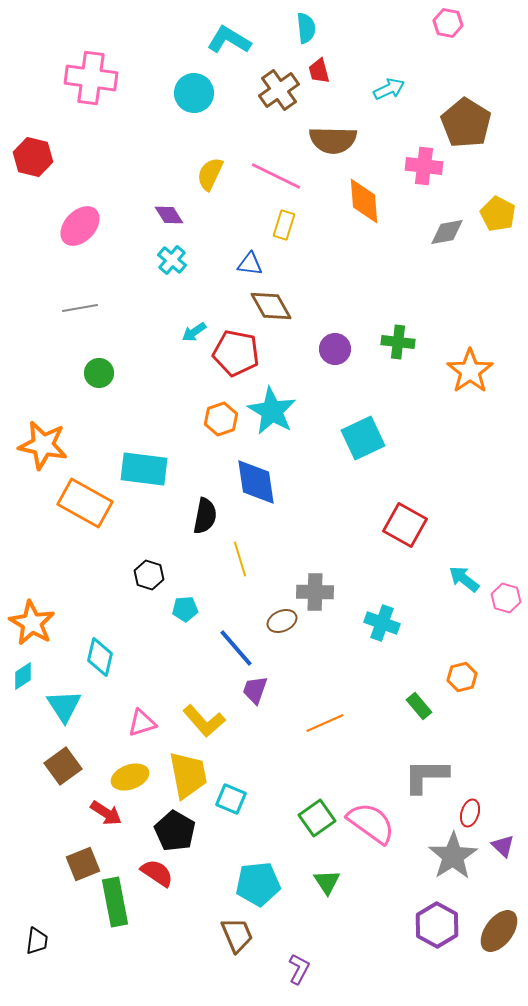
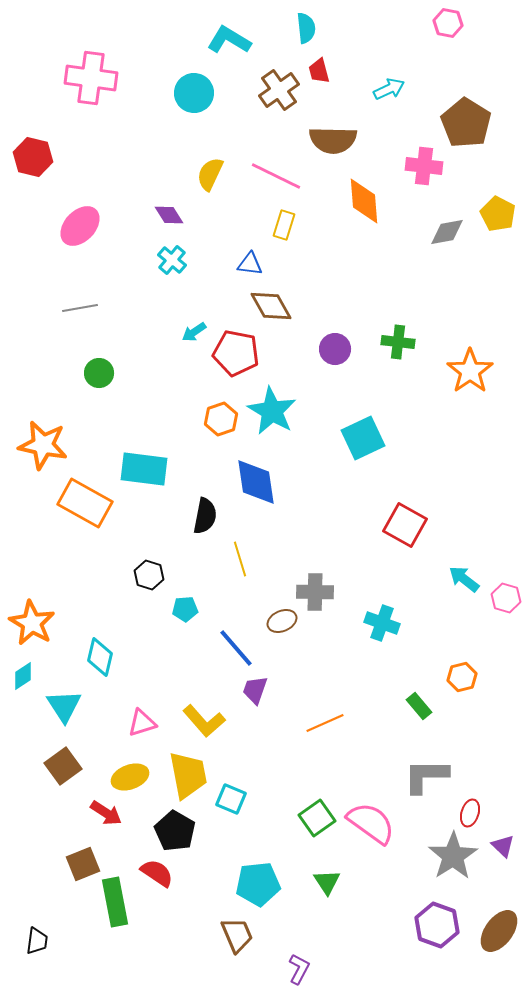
purple hexagon at (437, 925): rotated 9 degrees counterclockwise
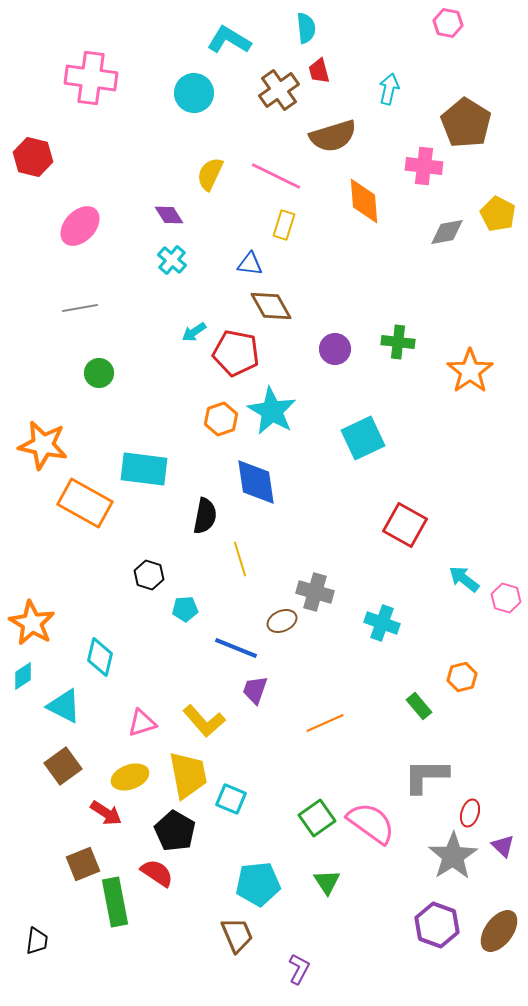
cyan arrow at (389, 89): rotated 52 degrees counterclockwise
brown semicircle at (333, 140): moved 4 px up; rotated 18 degrees counterclockwise
gray cross at (315, 592): rotated 15 degrees clockwise
blue line at (236, 648): rotated 27 degrees counterclockwise
cyan triangle at (64, 706): rotated 30 degrees counterclockwise
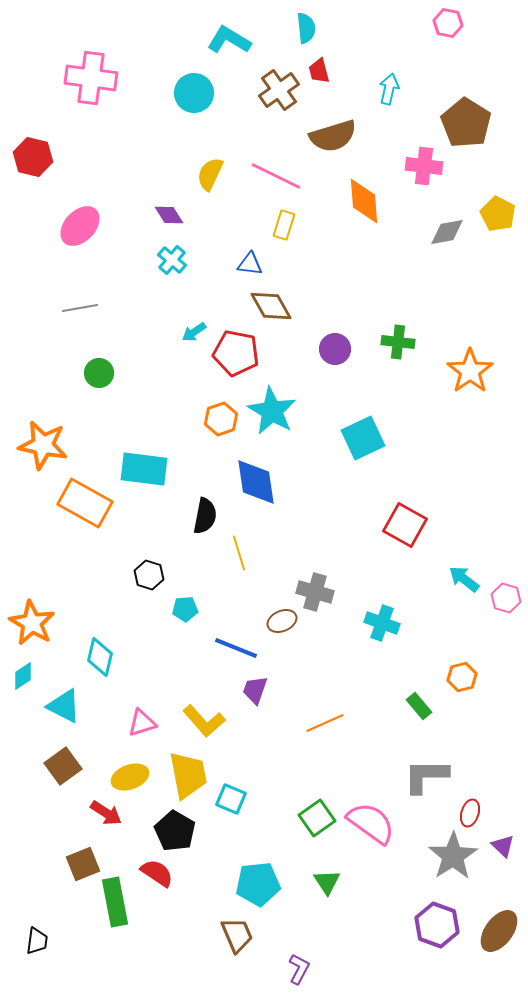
yellow line at (240, 559): moved 1 px left, 6 px up
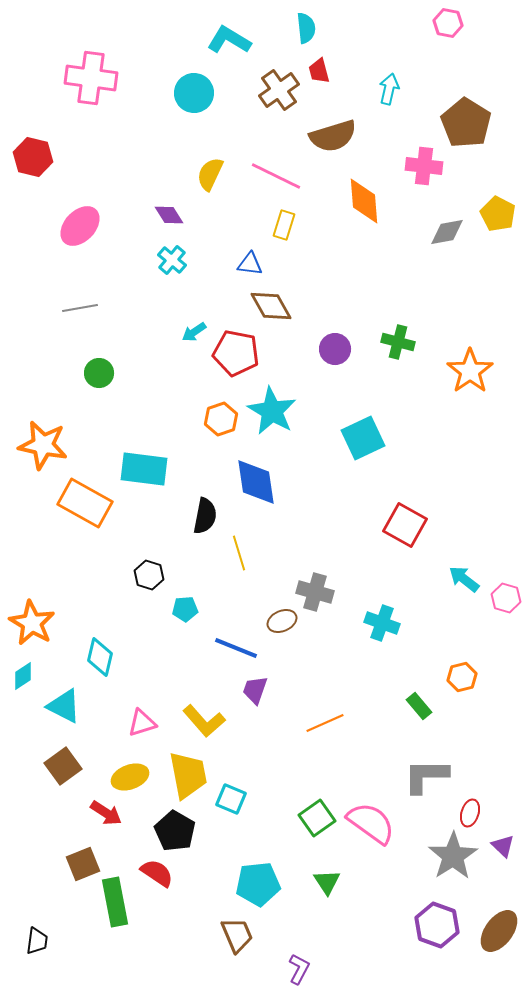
green cross at (398, 342): rotated 8 degrees clockwise
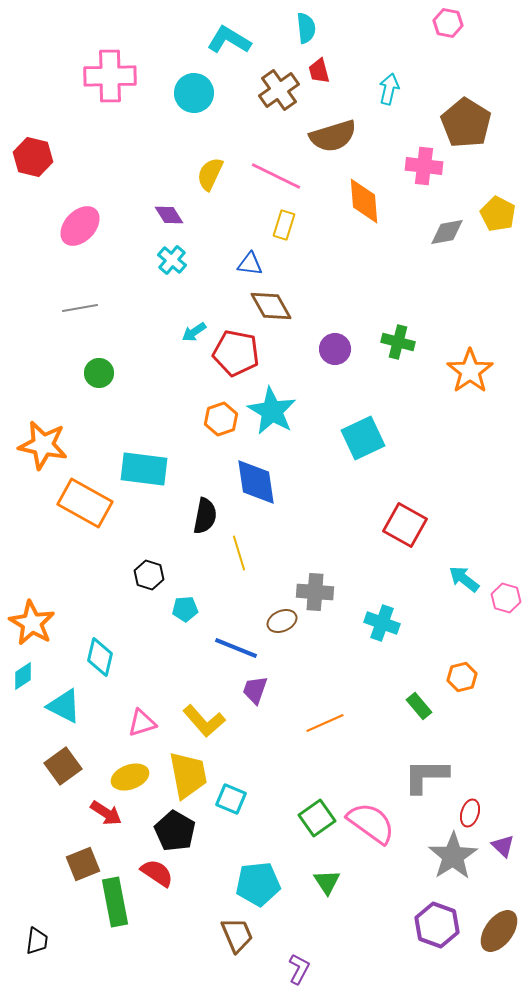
pink cross at (91, 78): moved 19 px right, 2 px up; rotated 9 degrees counterclockwise
gray cross at (315, 592): rotated 12 degrees counterclockwise
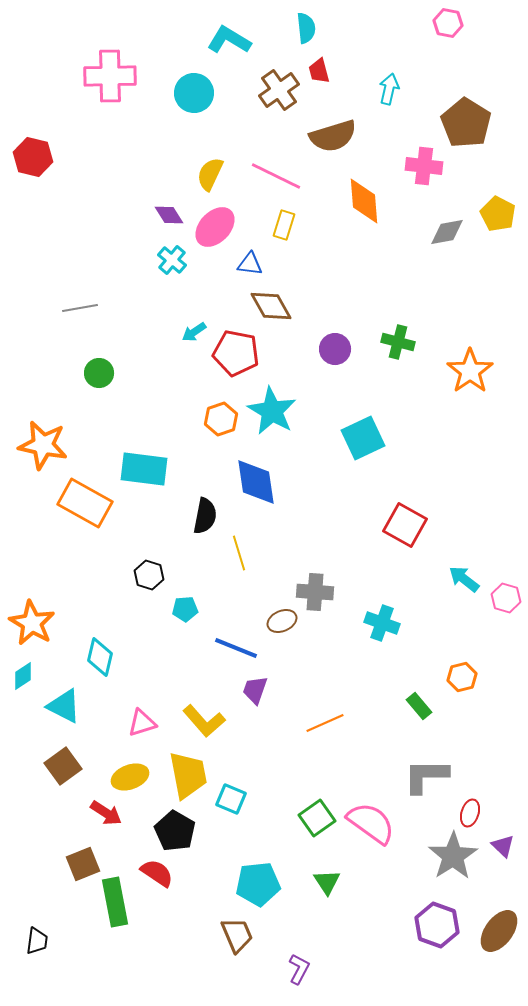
pink ellipse at (80, 226): moved 135 px right, 1 px down
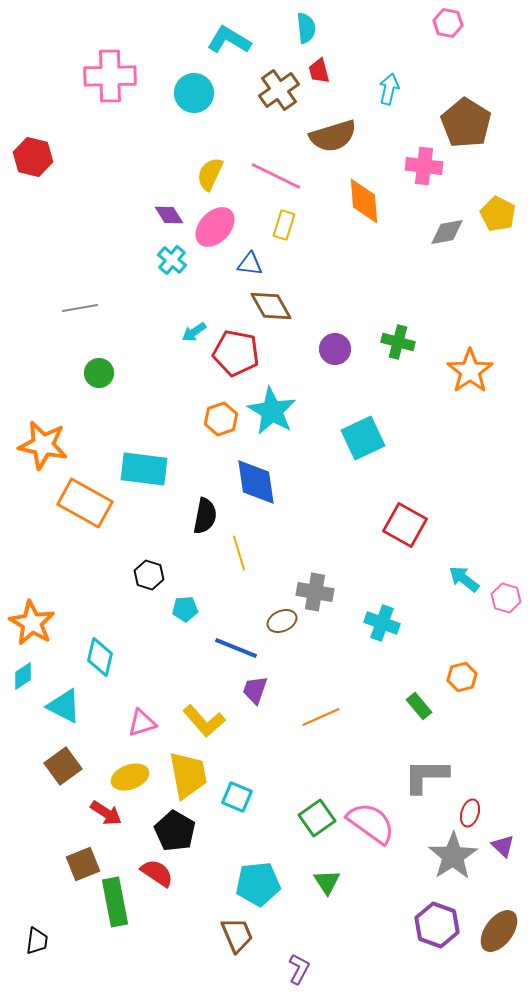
gray cross at (315, 592): rotated 6 degrees clockwise
orange line at (325, 723): moved 4 px left, 6 px up
cyan square at (231, 799): moved 6 px right, 2 px up
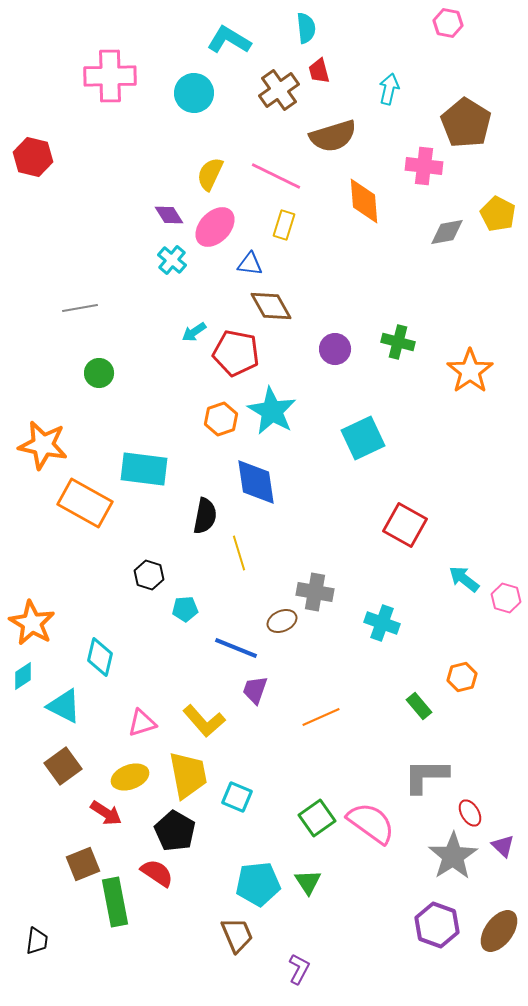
red ellipse at (470, 813): rotated 48 degrees counterclockwise
green triangle at (327, 882): moved 19 px left
